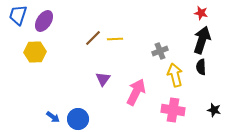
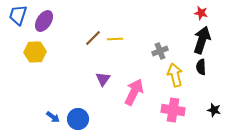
pink arrow: moved 2 px left
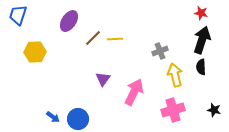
purple ellipse: moved 25 px right
pink cross: rotated 25 degrees counterclockwise
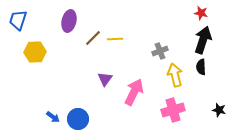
blue trapezoid: moved 5 px down
purple ellipse: rotated 20 degrees counterclockwise
black arrow: moved 1 px right
purple triangle: moved 2 px right
black star: moved 5 px right
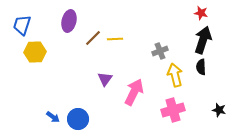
blue trapezoid: moved 4 px right, 5 px down
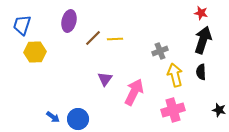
black semicircle: moved 5 px down
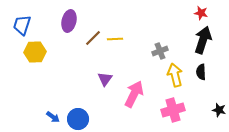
pink arrow: moved 2 px down
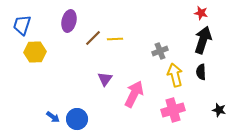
blue circle: moved 1 px left
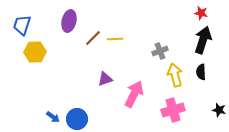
purple triangle: rotated 35 degrees clockwise
